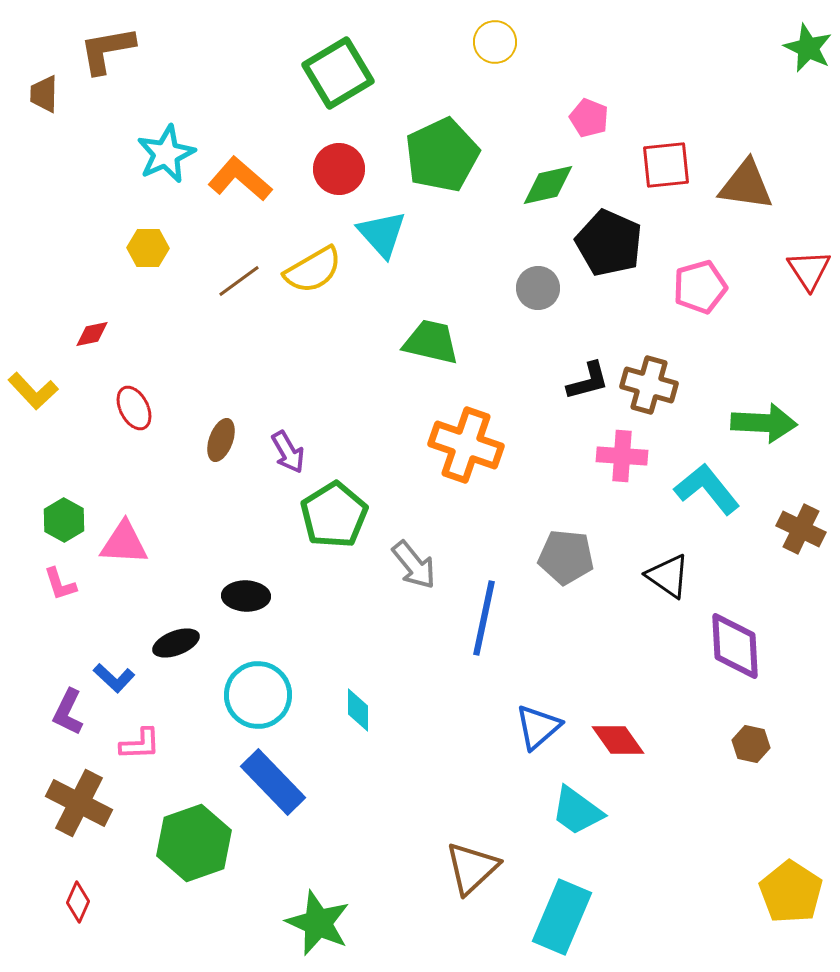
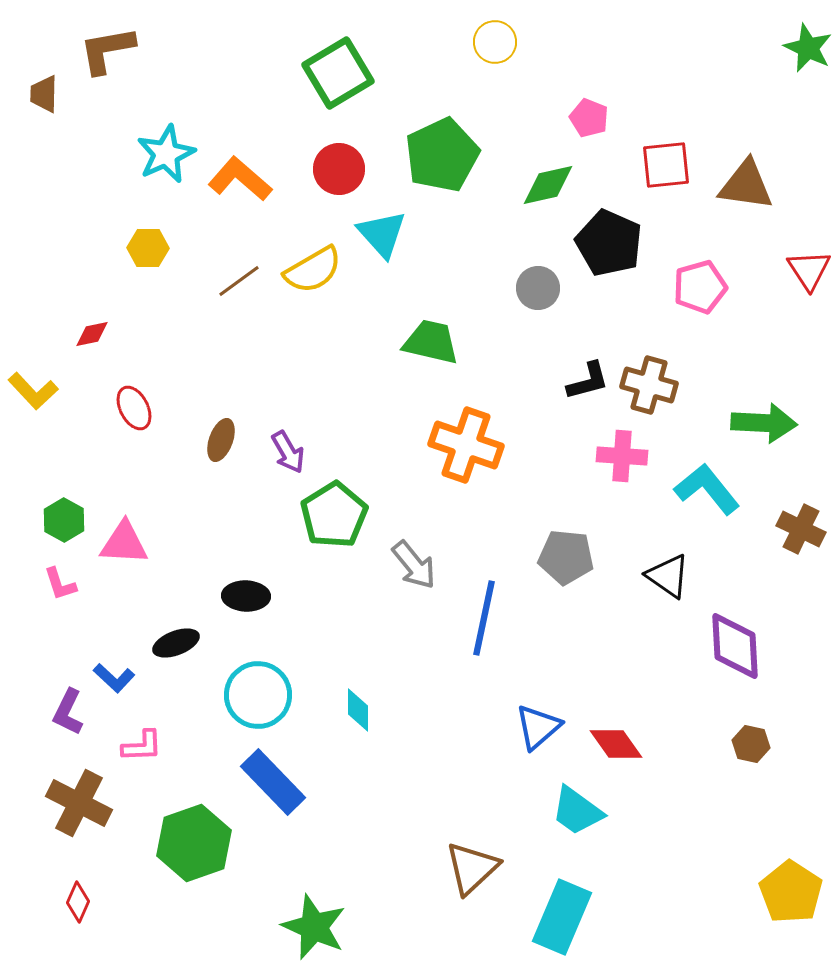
red diamond at (618, 740): moved 2 px left, 4 px down
pink L-shape at (140, 744): moved 2 px right, 2 px down
green star at (318, 923): moved 4 px left, 4 px down
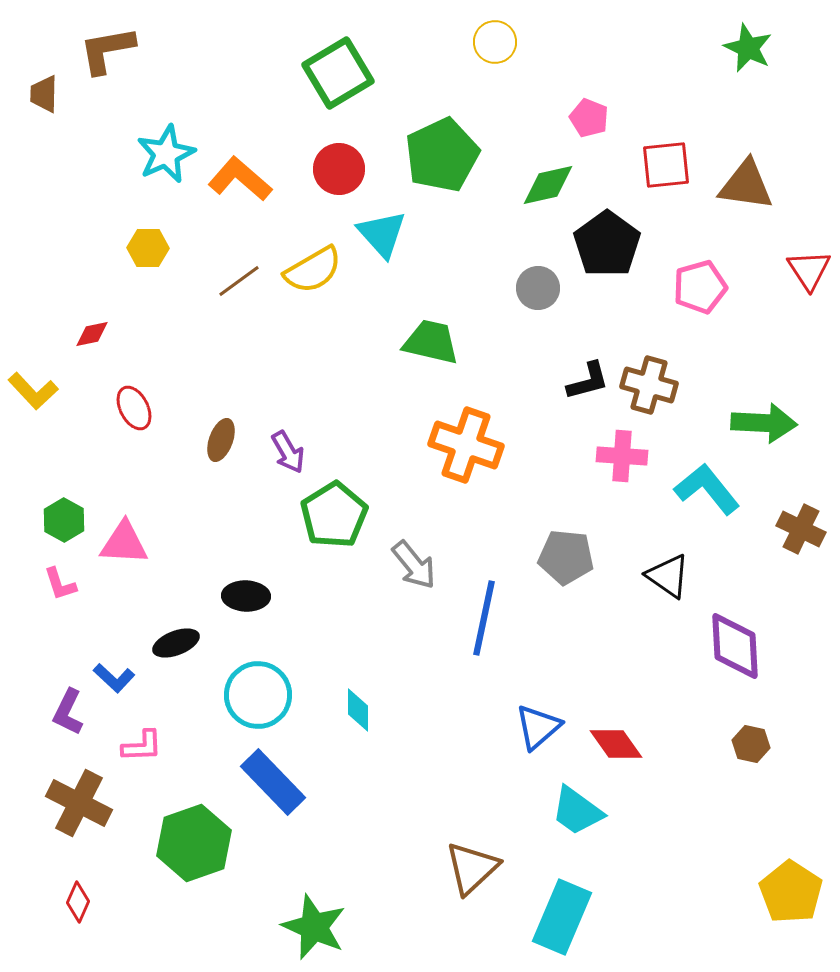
green star at (808, 48): moved 60 px left
black pentagon at (609, 243): moved 2 px left, 1 px down; rotated 12 degrees clockwise
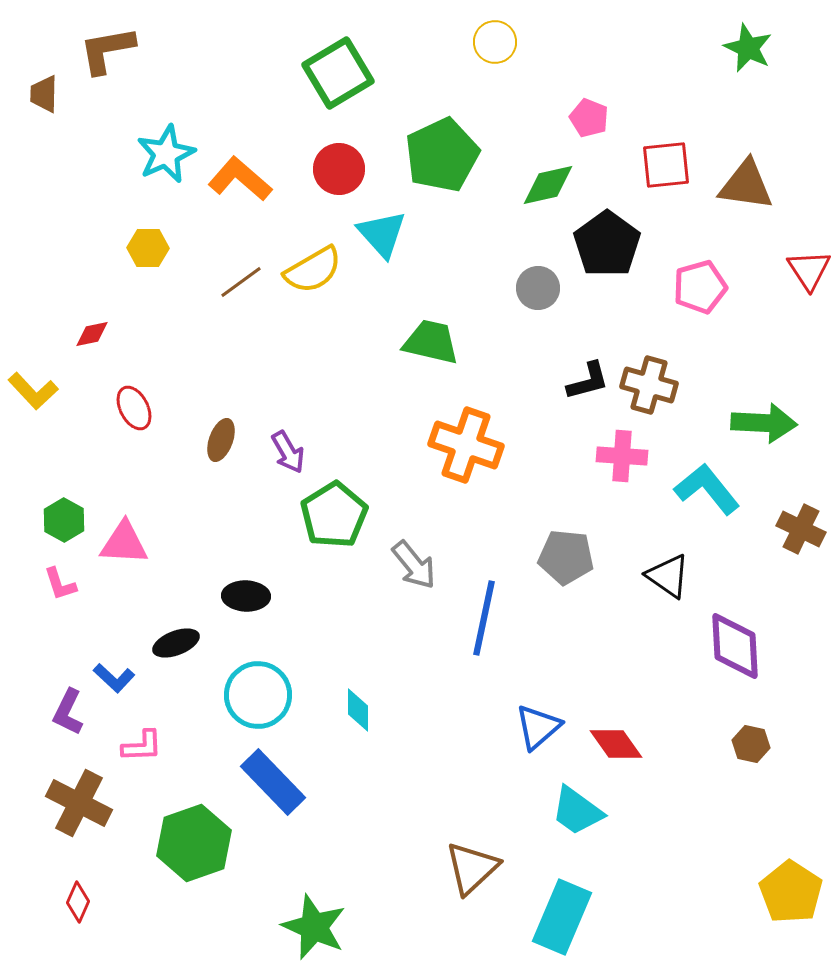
brown line at (239, 281): moved 2 px right, 1 px down
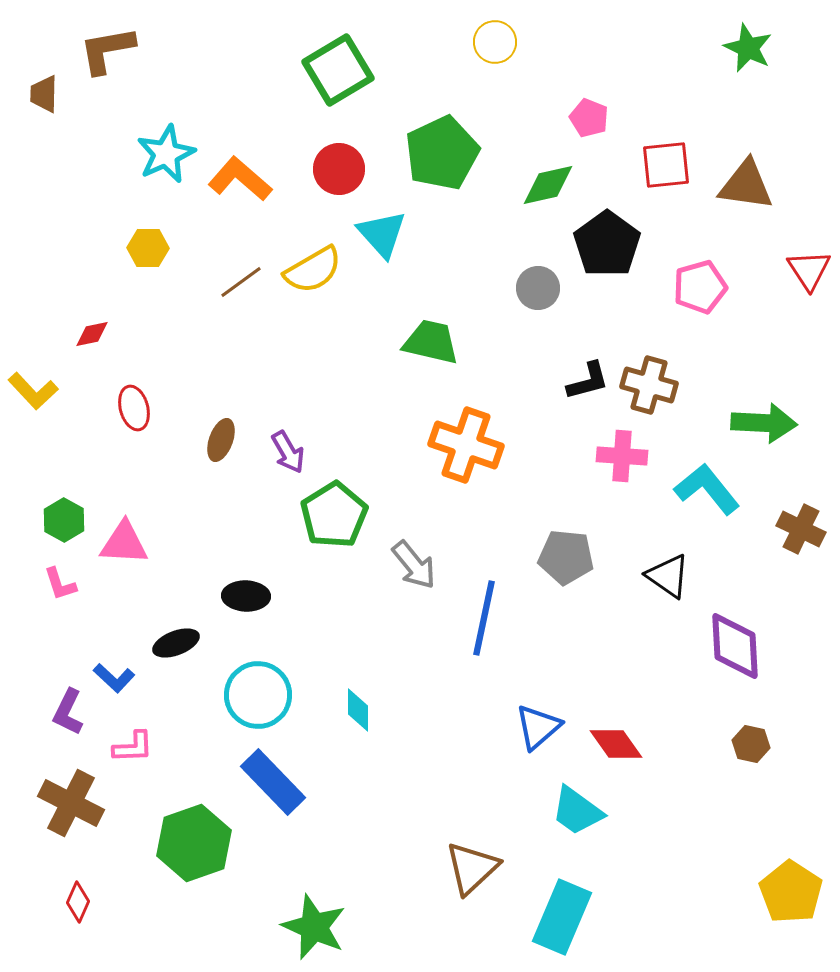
green square at (338, 73): moved 3 px up
green pentagon at (442, 155): moved 2 px up
red ellipse at (134, 408): rotated 12 degrees clockwise
pink L-shape at (142, 746): moved 9 px left, 1 px down
brown cross at (79, 803): moved 8 px left
